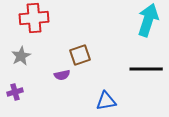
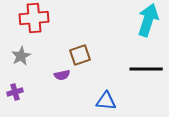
blue triangle: rotated 15 degrees clockwise
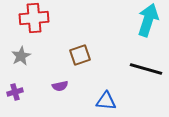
black line: rotated 16 degrees clockwise
purple semicircle: moved 2 px left, 11 px down
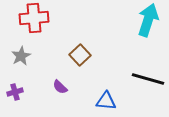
brown square: rotated 25 degrees counterclockwise
black line: moved 2 px right, 10 px down
purple semicircle: moved 1 px down; rotated 56 degrees clockwise
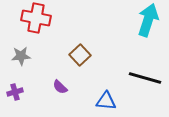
red cross: moved 2 px right; rotated 16 degrees clockwise
gray star: rotated 24 degrees clockwise
black line: moved 3 px left, 1 px up
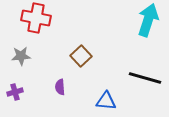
brown square: moved 1 px right, 1 px down
purple semicircle: rotated 42 degrees clockwise
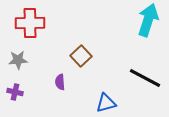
red cross: moved 6 px left, 5 px down; rotated 12 degrees counterclockwise
gray star: moved 3 px left, 4 px down
black line: rotated 12 degrees clockwise
purple semicircle: moved 5 px up
purple cross: rotated 28 degrees clockwise
blue triangle: moved 2 px down; rotated 20 degrees counterclockwise
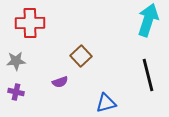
gray star: moved 2 px left, 1 px down
black line: moved 3 px right, 3 px up; rotated 48 degrees clockwise
purple semicircle: rotated 105 degrees counterclockwise
purple cross: moved 1 px right
